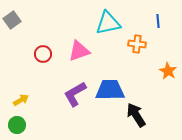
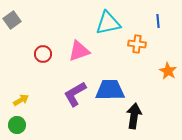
black arrow: moved 2 px left, 1 px down; rotated 40 degrees clockwise
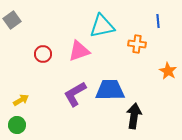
cyan triangle: moved 6 px left, 3 px down
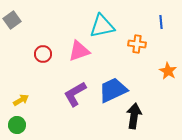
blue line: moved 3 px right, 1 px down
blue trapezoid: moved 3 px right; rotated 24 degrees counterclockwise
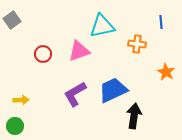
orange star: moved 2 px left, 1 px down
yellow arrow: rotated 28 degrees clockwise
green circle: moved 2 px left, 1 px down
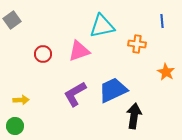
blue line: moved 1 px right, 1 px up
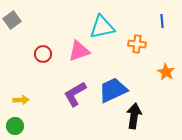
cyan triangle: moved 1 px down
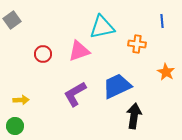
blue trapezoid: moved 4 px right, 4 px up
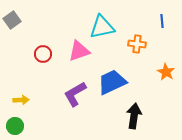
blue trapezoid: moved 5 px left, 4 px up
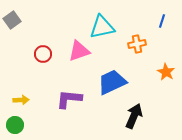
blue line: rotated 24 degrees clockwise
orange cross: rotated 18 degrees counterclockwise
purple L-shape: moved 6 px left, 5 px down; rotated 36 degrees clockwise
black arrow: rotated 15 degrees clockwise
green circle: moved 1 px up
